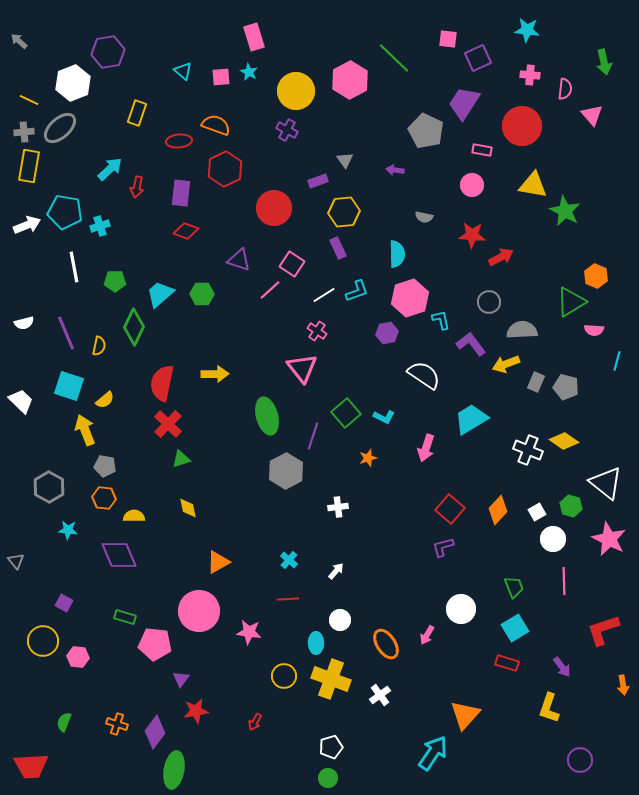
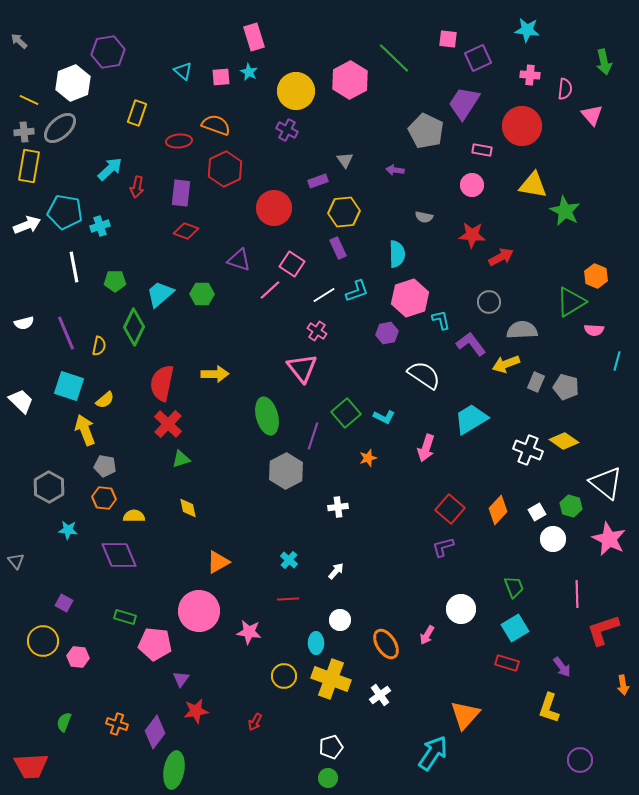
pink line at (564, 581): moved 13 px right, 13 px down
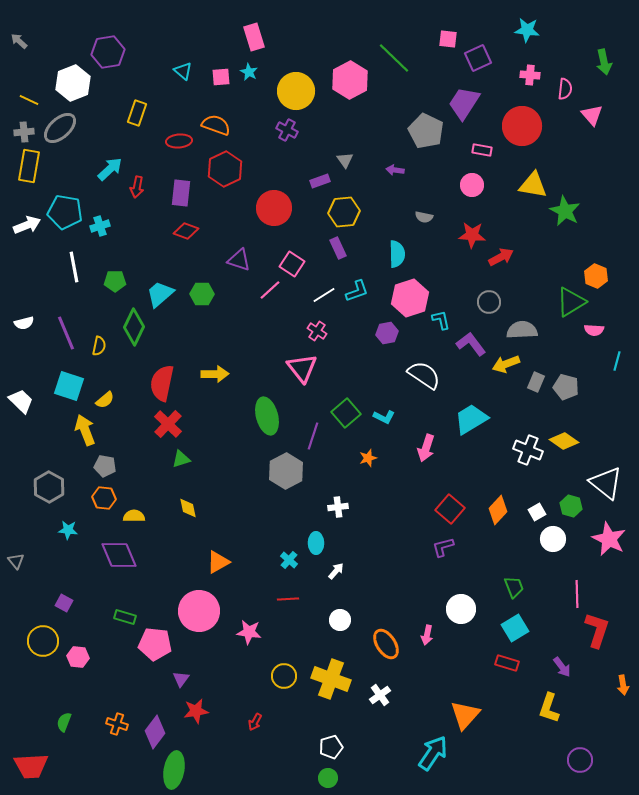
purple rectangle at (318, 181): moved 2 px right
red L-shape at (603, 630): moved 6 px left; rotated 126 degrees clockwise
pink arrow at (427, 635): rotated 18 degrees counterclockwise
cyan ellipse at (316, 643): moved 100 px up
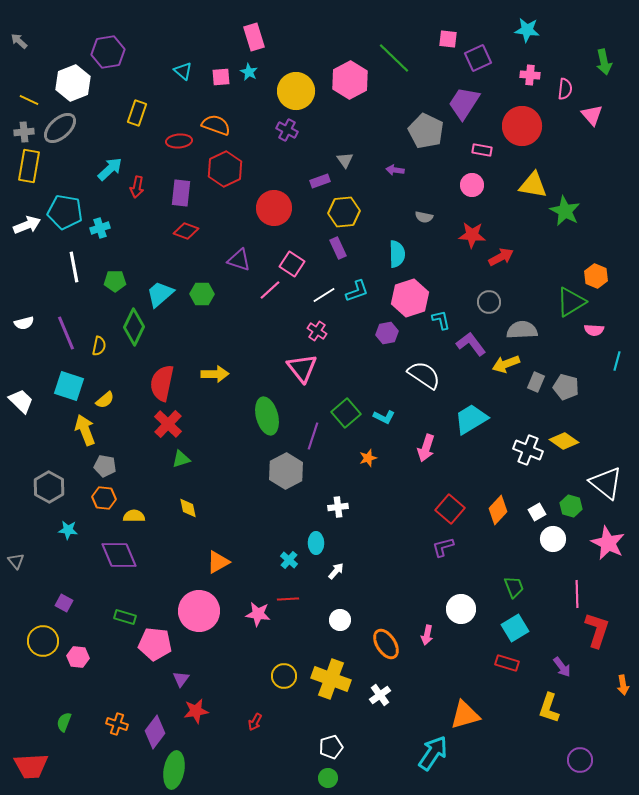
cyan cross at (100, 226): moved 2 px down
pink star at (609, 539): moved 1 px left, 4 px down
pink star at (249, 632): moved 9 px right, 18 px up
orange triangle at (465, 715): rotated 32 degrees clockwise
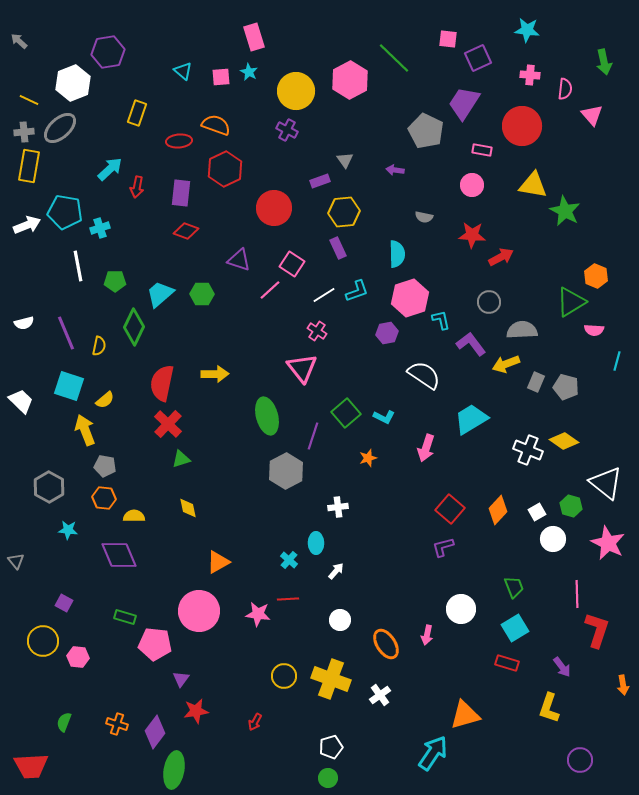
white line at (74, 267): moved 4 px right, 1 px up
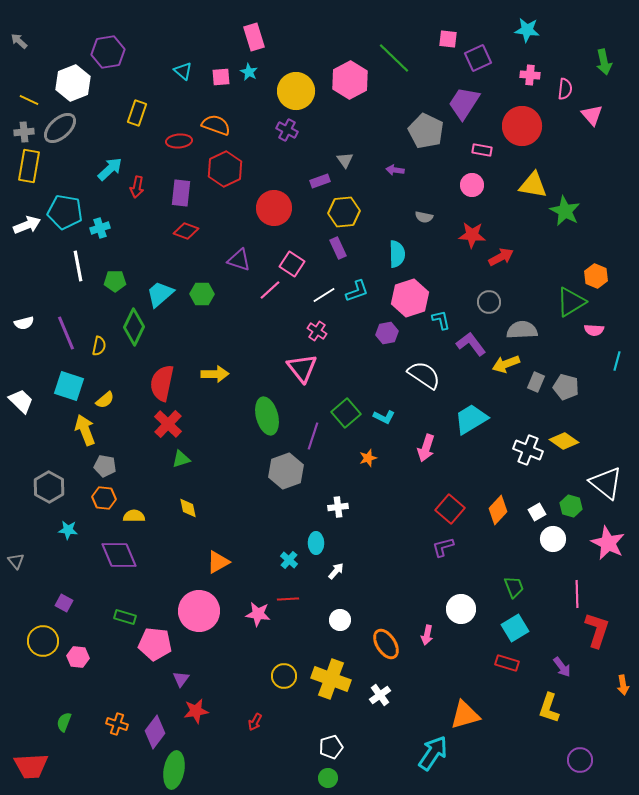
gray hexagon at (286, 471): rotated 8 degrees clockwise
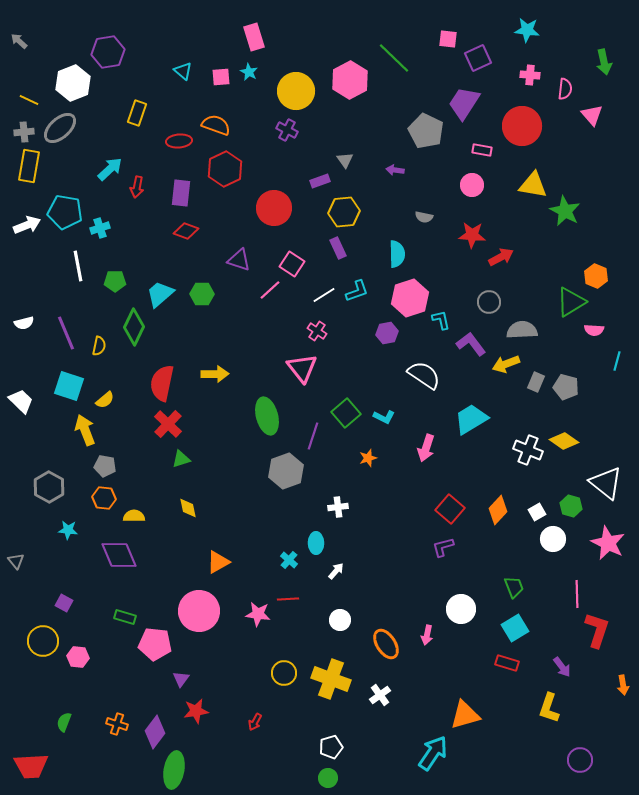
yellow circle at (284, 676): moved 3 px up
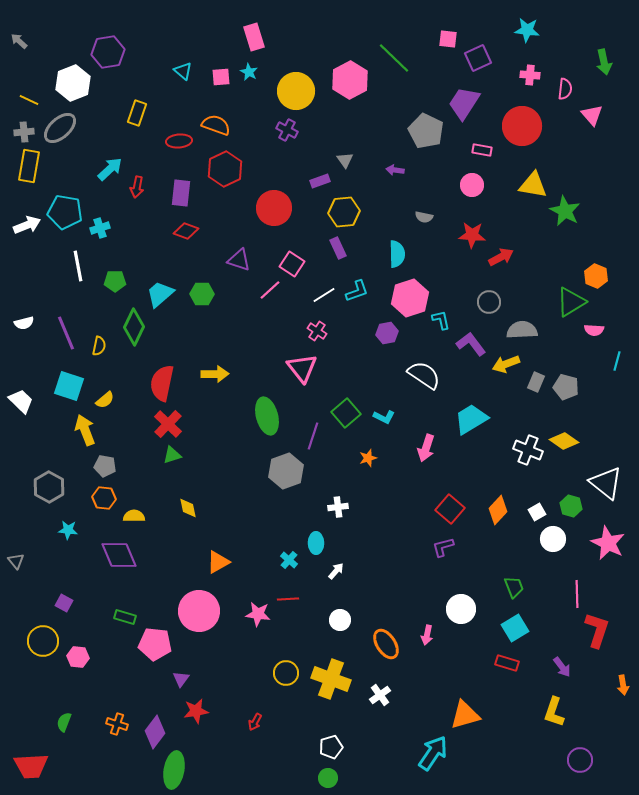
green triangle at (181, 459): moved 9 px left, 4 px up
yellow circle at (284, 673): moved 2 px right
yellow L-shape at (549, 708): moved 5 px right, 4 px down
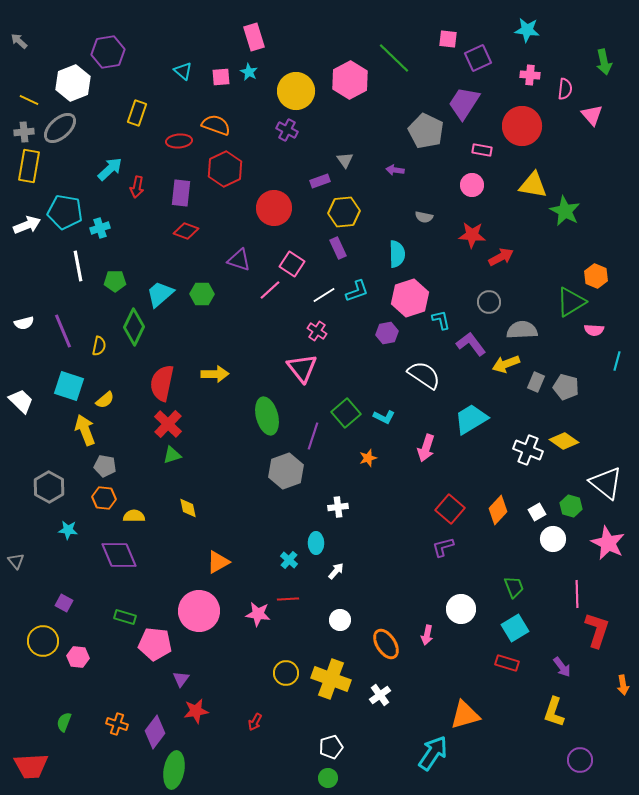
purple line at (66, 333): moved 3 px left, 2 px up
